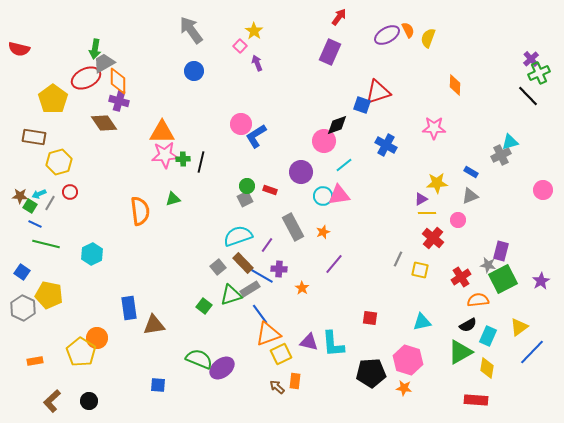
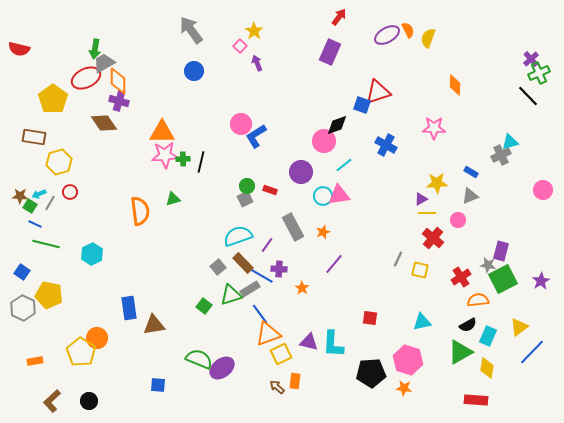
cyan L-shape at (333, 344): rotated 8 degrees clockwise
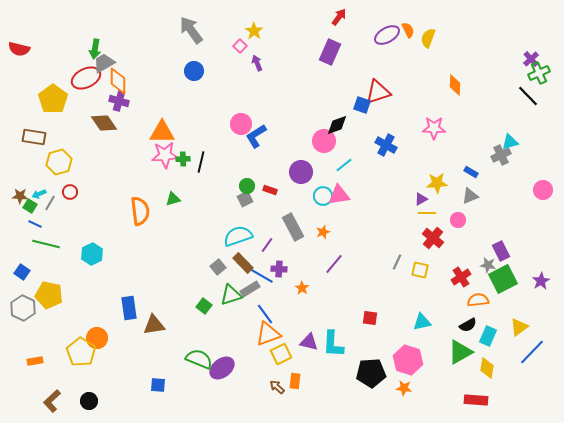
purple rectangle at (501, 251): rotated 42 degrees counterclockwise
gray line at (398, 259): moved 1 px left, 3 px down
blue line at (260, 314): moved 5 px right
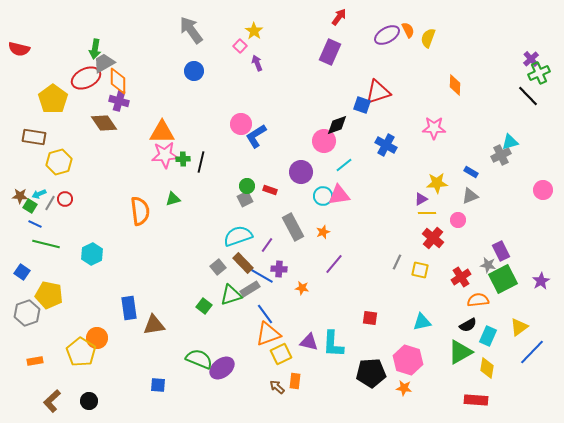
red circle at (70, 192): moved 5 px left, 7 px down
orange star at (302, 288): rotated 24 degrees counterclockwise
gray hexagon at (23, 308): moved 4 px right, 5 px down; rotated 15 degrees clockwise
